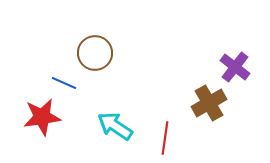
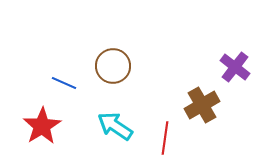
brown circle: moved 18 px right, 13 px down
brown cross: moved 7 px left, 2 px down
red star: moved 9 px down; rotated 24 degrees counterclockwise
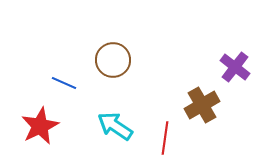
brown circle: moved 6 px up
red star: moved 2 px left; rotated 6 degrees clockwise
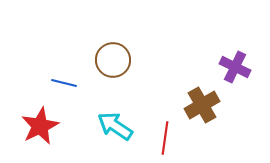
purple cross: rotated 12 degrees counterclockwise
blue line: rotated 10 degrees counterclockwise
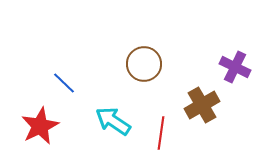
brown circle: moved 31 px right, 4 px down
blue line: rotated 30 degrees clockwise
cyan arrow: moved 2 px left, 5 px up
red line: moved 4 px left, 5 px up
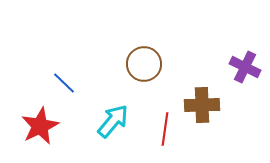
purple cross: moved 10 px right
brown cross: rotated 28 degrees clockwise
cyan arrow: rotated 96 degrees clockwise
red line: moved 4 px right, 4 px up
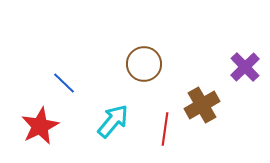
purple cross: rotated 20 degrees clockwise
brown cross: rotated 28 degrees counterclockwise
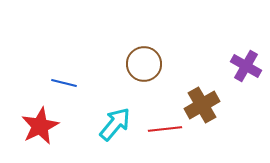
purple cross: moved 1 px right, 1 px up; rotated 16 degrees counterclockwise
blue line: rotated 30 degrees counterclockwise
cyan arrow: moved 2 px right, 3 px down
red line: rotated 76 degrees clockwise
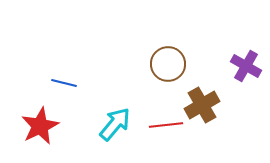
brown circle: moved 24 px right
red line: moved 1 px right, 4 px up
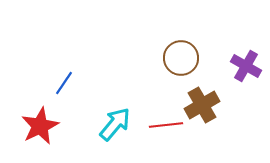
brown circle: moved 13 px right, 6 px up
blue line: rotated 70 degrees counterclockwise
